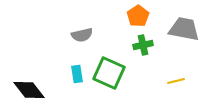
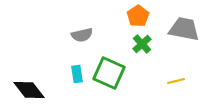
green cross: moved 1 px left, 1 px up; rotated 30 degrees counterclockwise
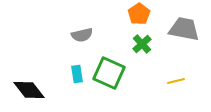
orange pentagon: moved 1 px right, 2 px up
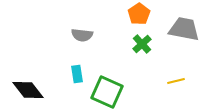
gray semicircle: rotated 20 degrees clockwise
green square: moved 2 px left, 19 px down
black diamond: moved 1 px left
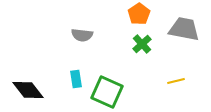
cyan rectangle: moved 1 px left, 5 px down
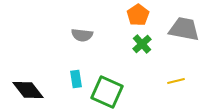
orange pentagon: moved 1 px left, 1 px down
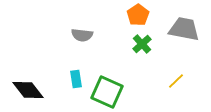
yellow line: rotated 30 degrees counterclockwise
